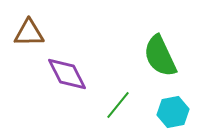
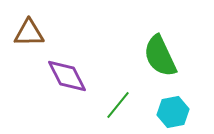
purple diamond: moved 2 px down
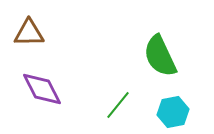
purple diamond: moved 25 px left, 13 px down
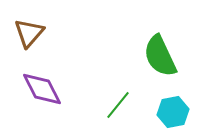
brown triangle: rotated 48 degrees counterclockwise
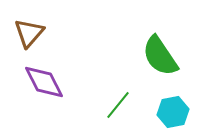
green semicircle: rotated 9 degrees counterclockwise
purple diamond: moved 2 px right, 7 px up
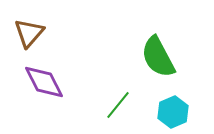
green semicircle: moved 2 px left, 1 px down; rotated 6 degrees clockwise
cyan hexagon: rotated 12 degrees counterclockwise
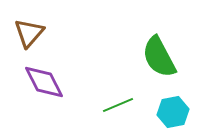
green semicircle: moved 1 px right
green line: rotated 28 degrees clockwise
cyan hexagon: rotated 12 degrees clockwise
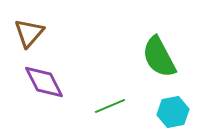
green line: moved 8 px left, 1 px down
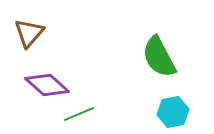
purple diamond: moved 3 px right, 3 px down; rotated 21 degrees counterclockwise
green line: moved 31 px left, 8 px down
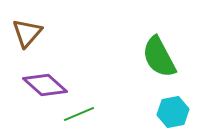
brown triangle: moved 2 px left
purple diamond: moved 2 px left
